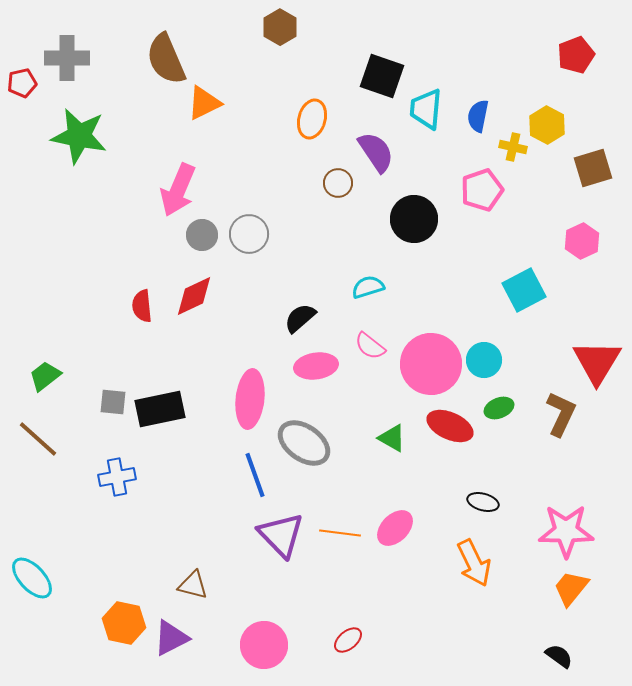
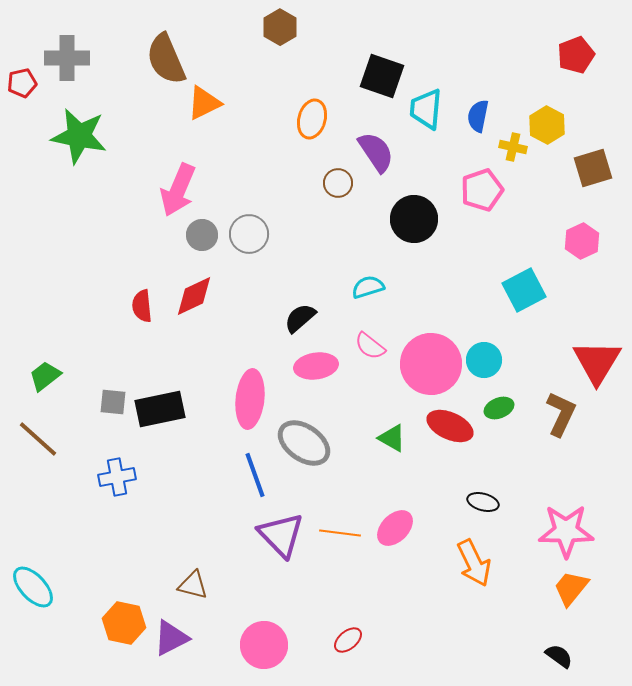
cyan ellipse at (32, 578): moved 1 px right, 9 px down
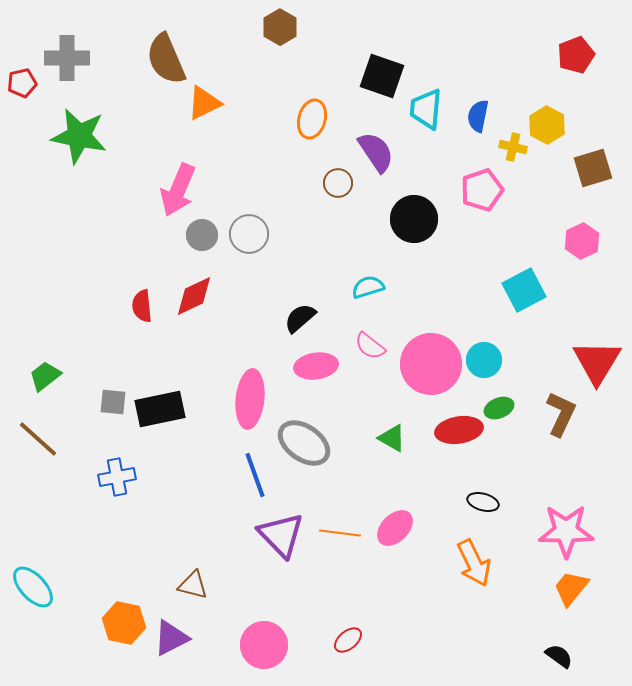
red ellipse at (450, 426): moved 9 px right, 4 px down; rotated 33 degrees counterclockwise
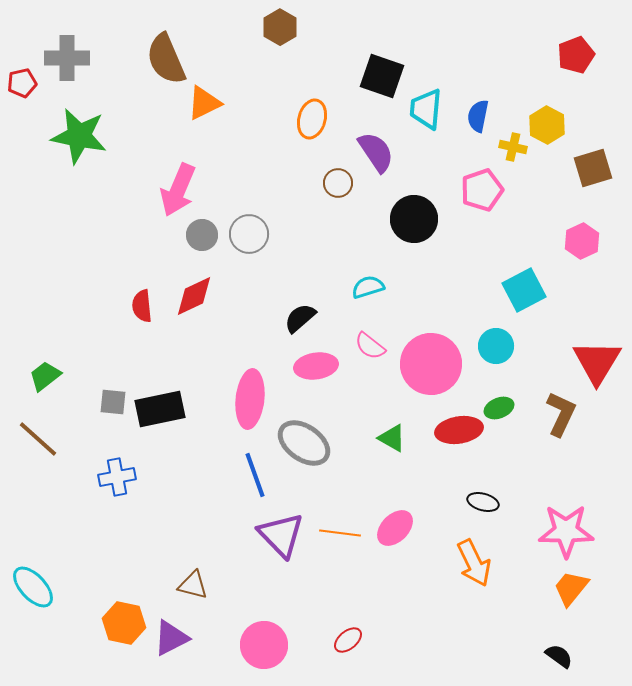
cyan circle at (484, 360): moved 12 px right, 14 px up
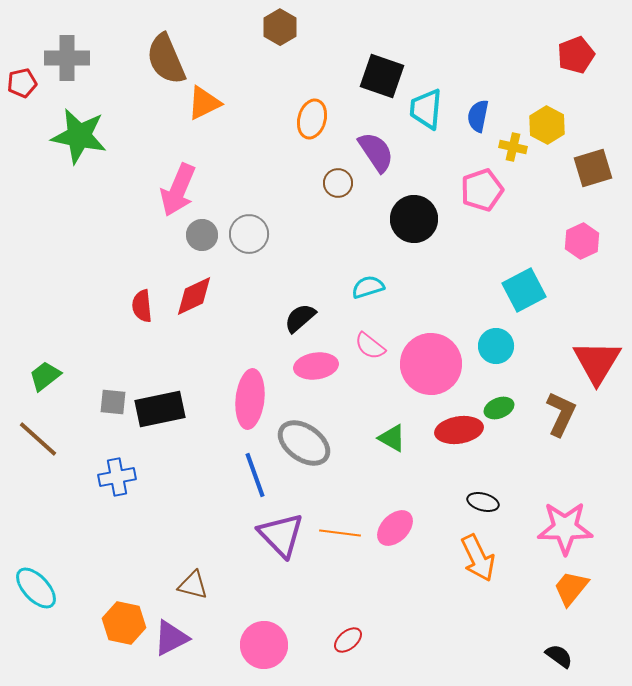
pink star at (566, 531): moved 1 px left, 3 px up
orange arrow at (474, 563): moved 4 px right, 5 px up
cyan ellipse at (33, 587): moved 3 px right, 1 px down
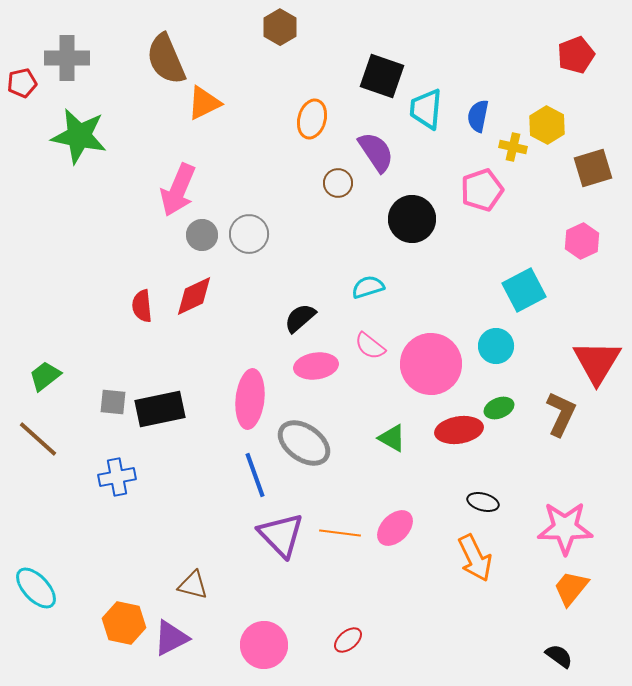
black circle at (414, 219): moved 2 px left
orange arrow at (478, 558): moved 3 px left
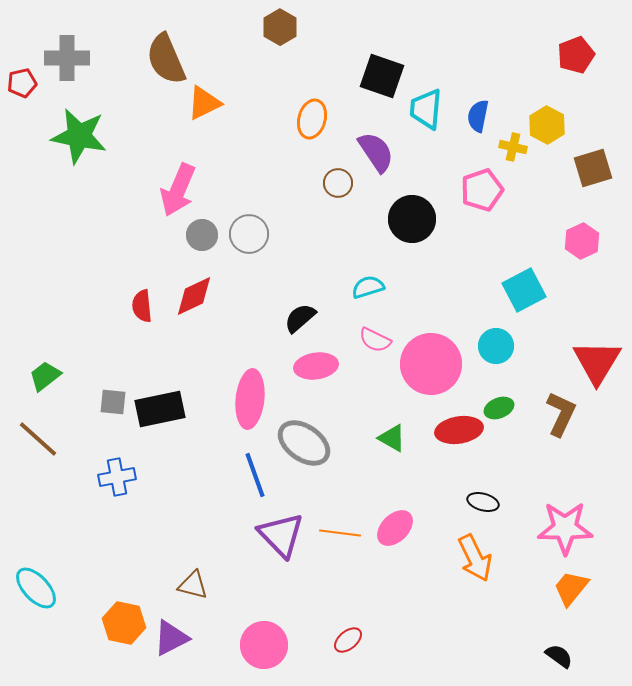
pink semicircle at (370, 346): moved 5 px right, 6 px up; rotated 12 degrees counterclockwise
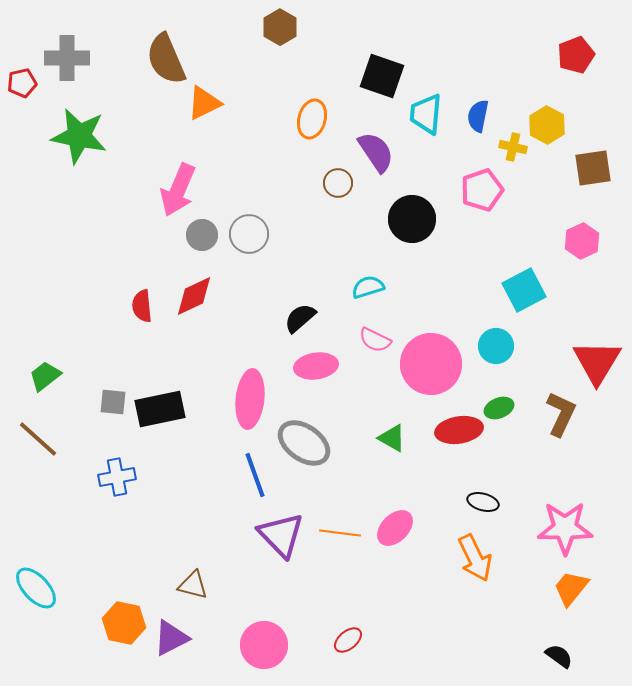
cyan trapezoid at (426, 109): moved 5 px down
brown square at (593, 168): rotated 9 degrees clockwise
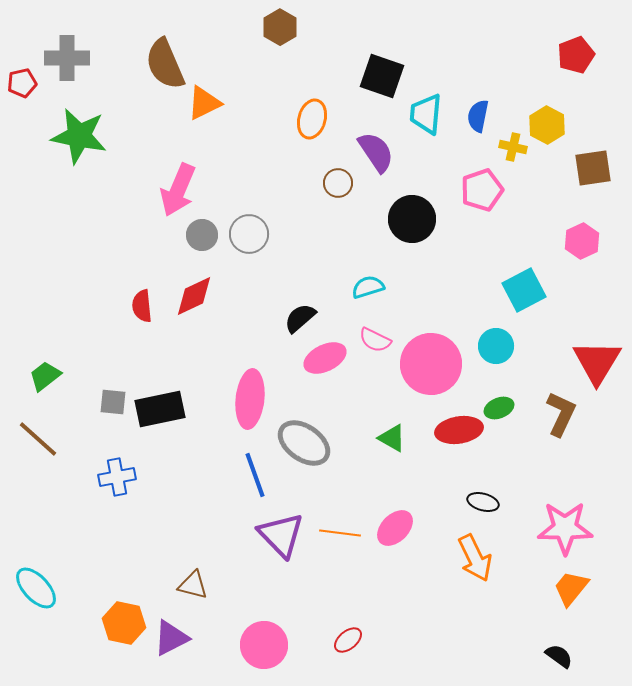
brown semicircle at (166, 59): moved 1 px left, 5 px down
pink ellipse at (316, 366): moved 9 px right, 8 px up; rotated 18 degrees counterclockwise
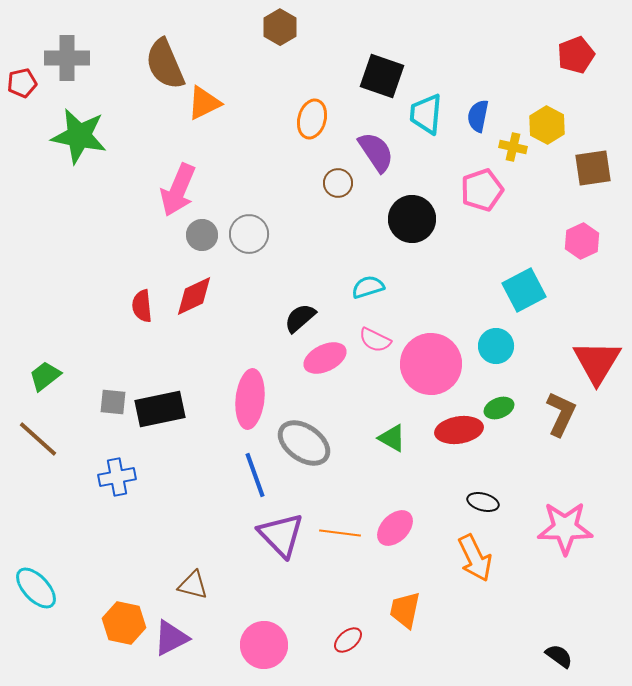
orange trapezoid at (571, 588): moved 166 px left, 22 px down; rotated 27 degrees counterclockwise
